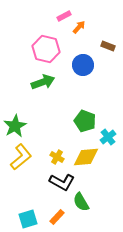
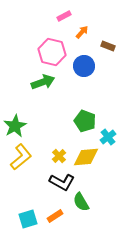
orange arrow: moved 3 px right, 5 px down
pink hexagon: moved 6 px right, 3 px down
blue circle: moved 1 px right, 1 px down
yellow cross: moved 2 px right, 1 px up; rotated 16 degrees clockwise
orange rectangle: moved 2 px left, 1 px up; rotated 14 degrees clockwise
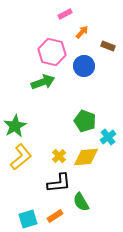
pink rectangle: moved 1 px right, 2 px up
black L-shape: moved 3 px left, 1 px down; rotated 35 degrees counterclockwise
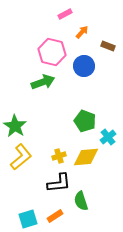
green star: rotated 10 degrees counterclockwise
yellow cross: rotated 24 degrees clockwise
green semicircle: moved 1 px up; rotated 12 degrees clockwise
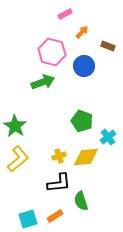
green pentagon: moved 3 px left
yellow L-shape: moved 3 px left, 2 px down
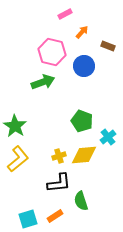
yellow diamond: moved 2 px left, 2 px up
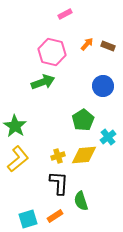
orange arrow: moved 5 px right, 12 px down
blue circle: moved 19 px right, 20 px down
green pentagon: moved 1 px right, 1 px up; rotated 20 degrees clockwise
yellow cross: moved 1 px left
black L-shape: rotated 80 degrees counterclockwise
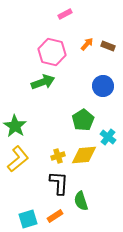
cyan cross: rotated 14 degrees counterclockwise
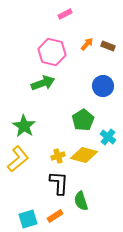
green arrow: moved 1 px down
green star: moved 9 px right
yellow diamond: rotated 20 degrees clockwise
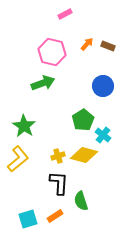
cyan cross: moved 5 px left, 2 px up
